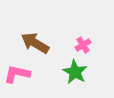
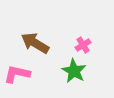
green star: moved 1 px left, 1 px up
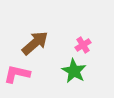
brown arrow: rotated 108 degrees clockwise
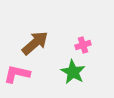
pink cross: rotated 14 degrees clockwise
green star: moved 1 px left, 1 px down
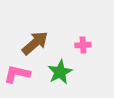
pink cross: rotated 14 degrees clockwise
green star: moved 13 px left; rotated 15 degrees clockwise
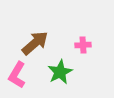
pink L-shape: moved 1 px down; rotated 72 degrees counterclockwise
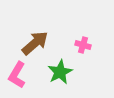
pink cross: rotated 21 degrees clockwise
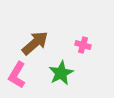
green star: moved 1 px right, 1 px down
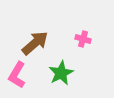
pink cross: moved 6 px up
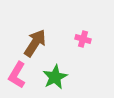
brown arrow: rotated 16 degrees counterclockwise
green star: moved 6 px left, 4 px down
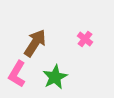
pink cross: moved 2 px right; rotated 21 degrees clockwise
pink L-shape: moved 1 px up
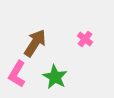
green star: rotated 15 degrees counterclockwise
